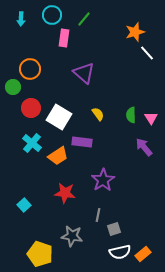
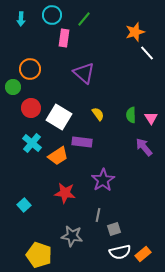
yellow pentagon: moved 1 px left, 1 px down
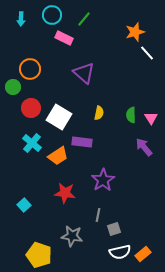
pink rectangle: rotated 72 degrees counterclockwise
yellow semicircle: moved 1 px right, 1 px up; rotated 48 degrees clockwise
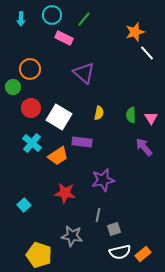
purple star: rotated 20 degrees clockwise
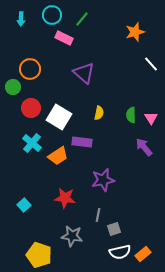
green line: moved 2 px left
white line: moved 4 px right, 11 px down
red star: moved 5 px down
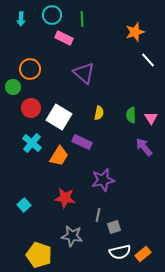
green line: rotated 42 degrees counterclockwise
white line: moved 3 px left, 4 px up
purple rectangle: rotated 18 degrees clockwise
orange trapezoid: moved 1 px right; rotated 25 degrees counterclockwise
gray square: moved 2 px up
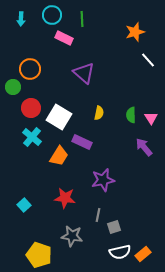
cyan cross: moved 6 px up
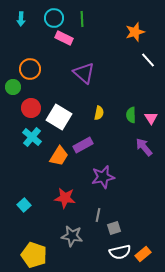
cyan circle: moved 2 px right, 3 px down
purple rectangle: moved 1 px right, 3 px down; rotated 54 degrees counterclockwise
purple star: moved 3 px up
gray square: moved 1 px down
yellow pentagon: moved 5 px left
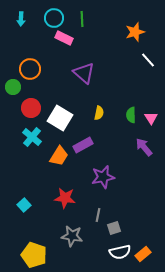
white square: moved 1 px right, 1 px down
